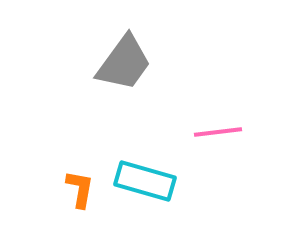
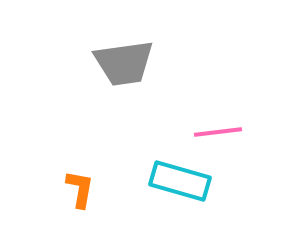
gray trapezoid: rotated 46 degrees clockwise
cyan rectangle: moved 35 px right
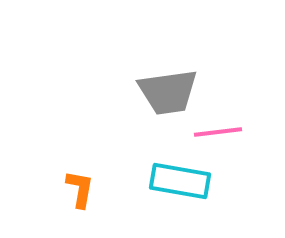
gray trapezoid: moved 44 px right, 29 px down
cyan rectangle: rotated 6 degrees counterclockwise
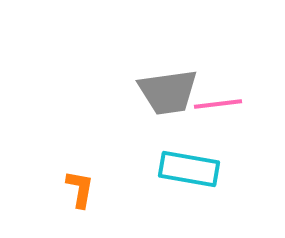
pink line: moved 28 px up
cyan rectangle: moved 9 px right, 12 px up
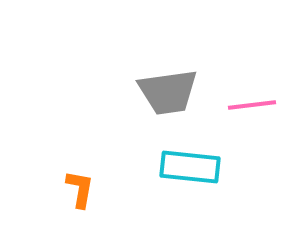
pink line: moved 34 px right, 1 px down
cyan rectangle: moved 1 px right, 2 px up; rotated 4 degrees counterclockwise
